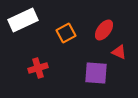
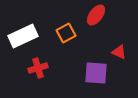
white rectangle: moved 16 px down
red ellipse: moved 8 px left, 15 px up
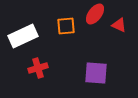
red ellipse: moved 1 px left, 1 px up
orange square: moved 7 px up; rotated 24 degrees clockwise
red triangle: moved 27 px up
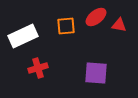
red ellipse: moved 1 px right, 3 px down; rotated 15 degrees clockwise
red triangle: rotated 14 degrees counterclockwise
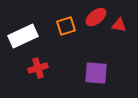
orange square: rotated 12 degrees counterclockwise
